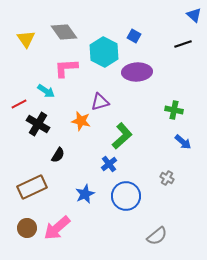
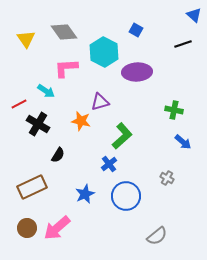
blue square: moved 2 px right, 6 px up
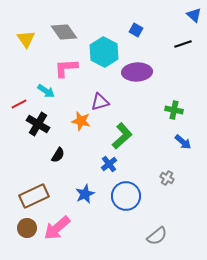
brown rectangle: moved 2 px right, 9 px down
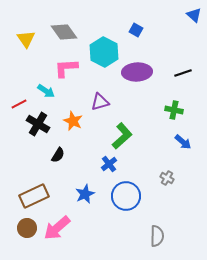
black line: moved 29 px down
orange star: moved 8 px left; rotated 12 degrees clockwise
gray semicircle: rotated 50 degrees counterclockwise
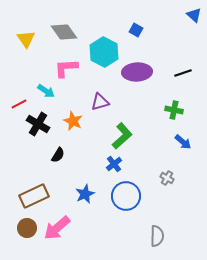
blue cross: moved 5 px right
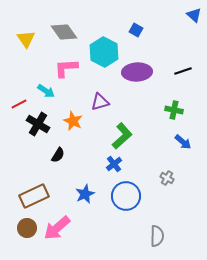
black line: moved 2 px up
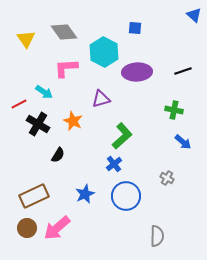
blue square: moved 1 px left, 2 px up; rotated 24 degrees counterclockwise
cyan arrow: moved 2 px left, 1 px down
purple triangle: moved 1 px right, 3 px up
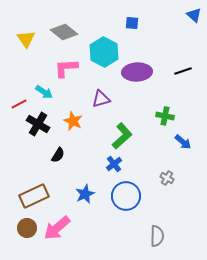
blue square: moved 3 px left, 5 px up
gray diamond: rotated 16 degrees counterclockwise
green cross: moved 9 px left, 6 px down
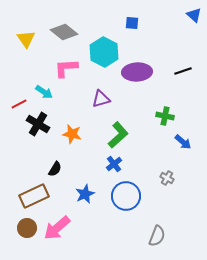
orange star: moved 1 px left, 13 px down; rotated 12 degrees counterclockwise
green L-shape: moved 4 px left, 1 px up
black semicircle: moved 3 px left, 14 px down
gray semicircle: rotated 20 degrees clockwise
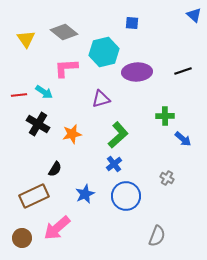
cyan hexagon: rotated 20 degrees clockwise
red line: moved 9 px up; rotated 21 degrees clockwise
green cross: rotated 12 degrees counterclockwise
orange star: rotated 24 degrees counterclockwise
blue arrow: moved 3 px up
brown circle: moved 5 px left, 10 px down
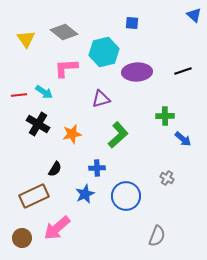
blue cross: moved 17 px left, 4 px down; rotated 35 degrees clockwise
